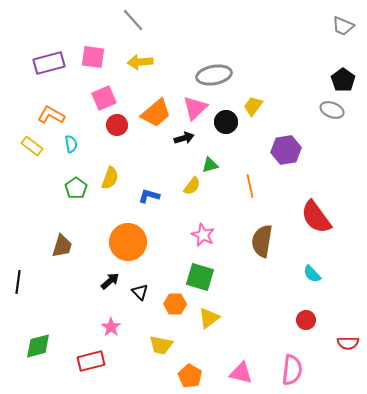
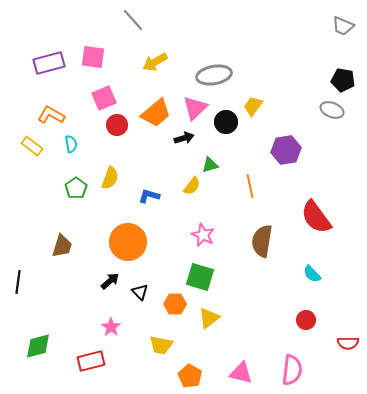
yellow arrow at (140, 62): moved 15 px right; rotated 25 degrees counterclockwise
black pentagon at (343, 80): rotated 25 degrees counterclockwise
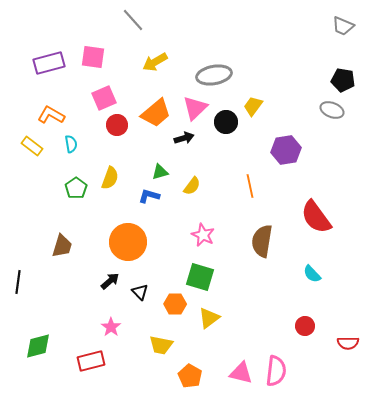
green triangle at (210, 165): moved 50 px left, 7 px down
red circle at (306, 320): moved 1 px left, 6 px down
pink semicircle at (292, 370): moved 16 px left, 1 px down
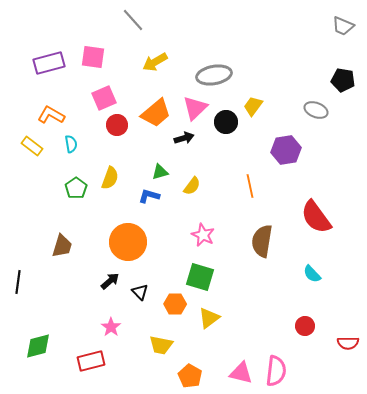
gray ellipse at (332, 110): moved 16 px left
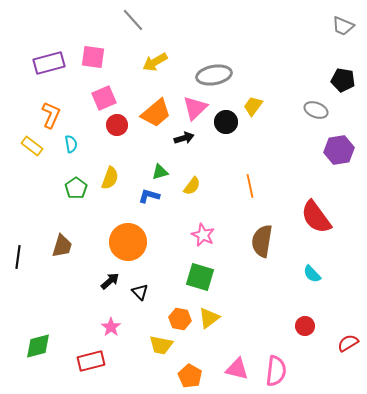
orange L-shape at (51, 115): rotated 84 degrees clockwise
purple hexagon at (286, 150): moved 53 px right
black line at (18, 282): moved 25 px up
orange hexagon at (175, 304): moved 5 px right, 15 px down; rotated 10 degrees clockwise
red semicircle at (348, 343): rotated 150 degrees clockwise
pink triangle at (241, 373): moved 4 px left, 4 px up
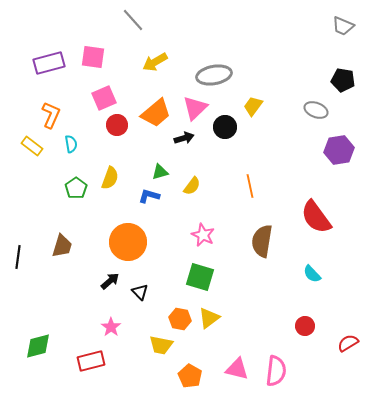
black circle at (226, 122): moved 1 px left, 5 px down
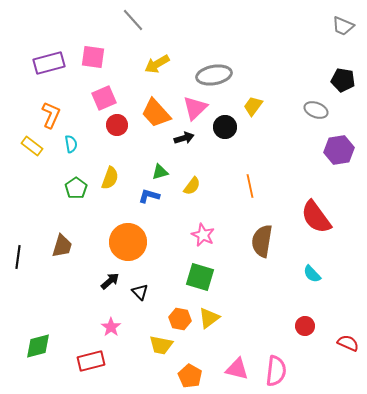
yellow arrow at (155, 62): moved 2 px right, 2 px down
orange trapezoid at (156, 113): rotated 88 degrees clockwise
red semicircle at (348, 343): rotated 55 degrees clockwise
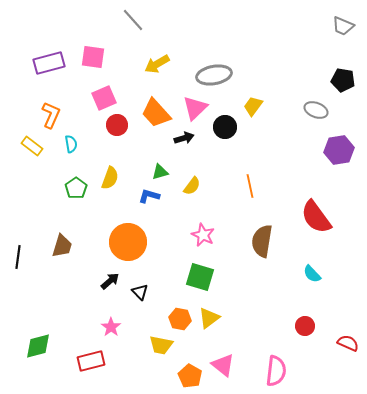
pink triangle at (237, 369): moved 14 px left, 4 px up; rotated 25 degrees clockwise
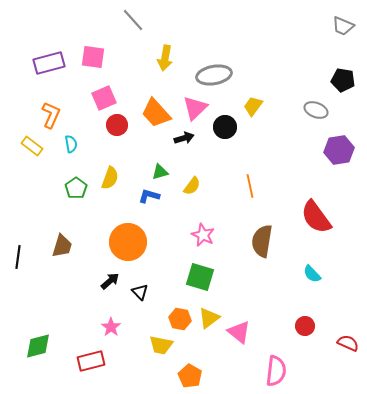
yellow arrow at (157, 64): moved 8 px right, 6 px up; rotated 50 degrees counterclockwise
pink triangle at (223, 365): moved 16 px right, 33 px up
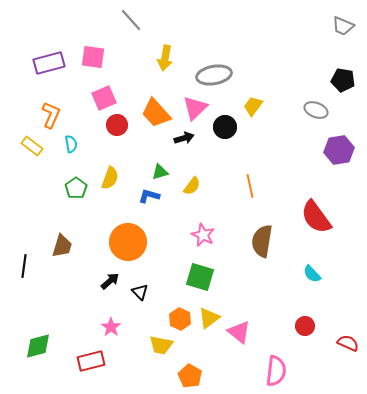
gray line at (133, 20): moved 2 px left
black line at (18, 257): moved 6 px right, 9 px down
orange hexagon at (180, 319): rotated 15 degrees clockwise
